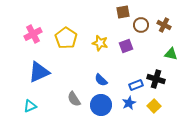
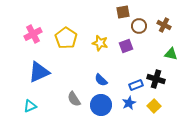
brown circle: moved 2 px left, 1 px down
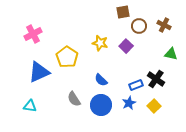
yellow pentagon: moved 1 px right, 19 px down
purple square: rotated 24 degrees counterclockwise
black cross: rotated 18 degrees clockwise
cyan triangle: rotated 32 degrees clockwise
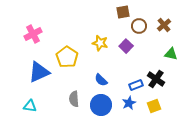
brown cross: rotated 24 degrees clockwise
gray semicircle: rotated 28 degrees clockwise
yellow square: rotated 24 degrees clockwise
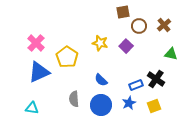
pink cross: moved 3 px right, 9 px down; rotated 18 degrees counterclockwise
cyan triangle: moved 2 px right, 2 px down
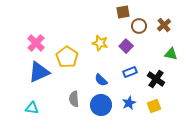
blue rectangle: moved 6 px left, 13 px up
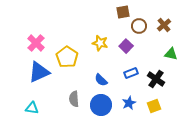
blue rectangle: moved 1 px right, 1 px down
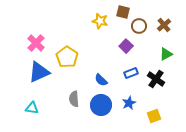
brown square: rotated 24 degrees clockwise
yellow star: moved 22 px up
green triangle: moved 5 px left; rotated 40 degrees counterclockwise
yellow square: moved 10 px down
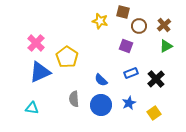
purple square: rotated 24 degrees counterclockwise
green triangle: moved 8 px up
blue triangle: moved 1 px right
black cross: rotated 12 degrees clockwise
yellow square: moved 3 px up; rotated 16 degrees counterclockwise
